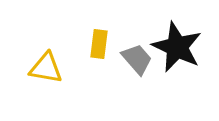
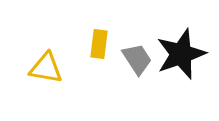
black star: moved 4 px right, 7 px down; rotated 27 degrees clockwise
gray trapezoid: rotated 8 degrees clockwise
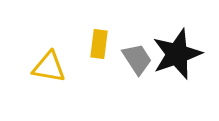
black star: moved 4 px left
yellow triangle: moved 3 px right, 1 px up
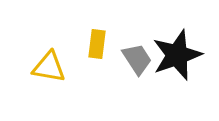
yellow rectangle: moved 2 px left
black star: moved 1 px down
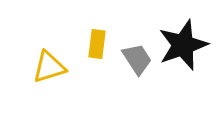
black star: moved 6 px right, 10 px up
yellow triangle: rotated 27 degrees counterclockwise
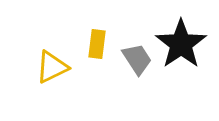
black star: moved 2 px left, 1 px up; rotated 15 degrees counterclockwise
yellow triangle: moved 3 px right; rotated 9 degrees counterclockwise
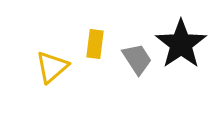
yellow rectangle: moved 2 px left
yellow triangle: rotated 15 degrees counterclockwise
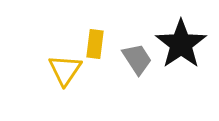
yellow triangle: moved 13 px right, 3 px down; rotated 15 degrees counterclockwise
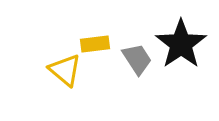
yellow rectangle: rotated 76 degrees clockwise
yellow triangle: rotated 24 degrees counterclockwise
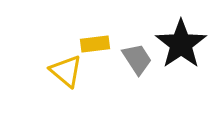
yellow triangle: moved 1 px right, 1 px down
